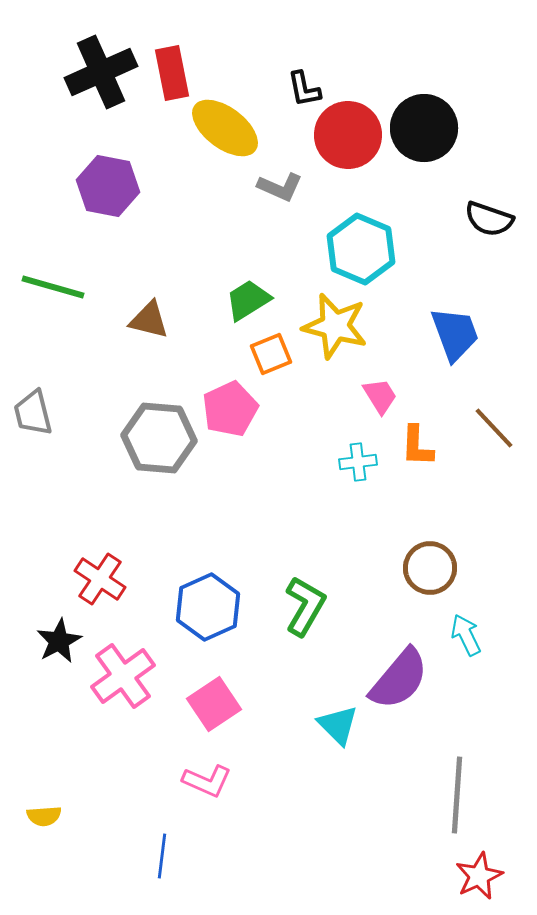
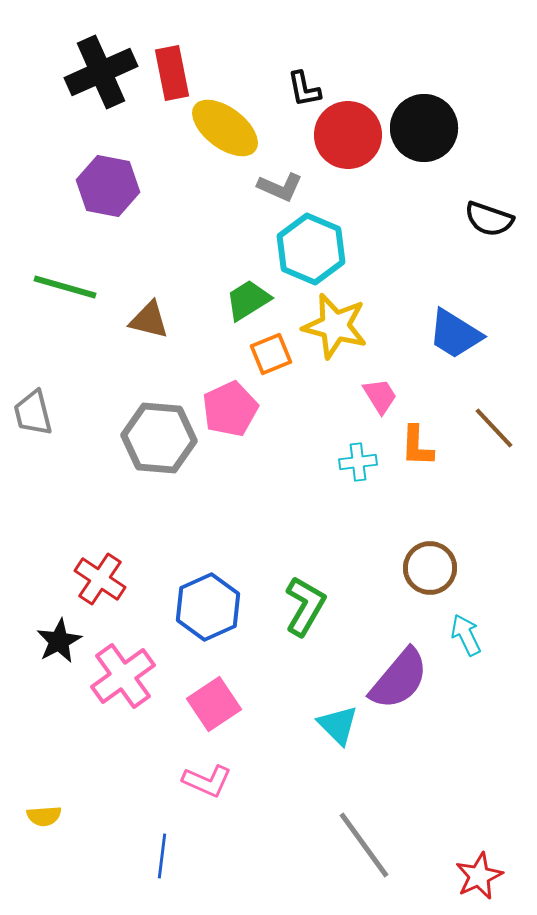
cyan hexagon: moved 50 px left
green line: moved 12 px right
blue trapezoid: rotated 142 degrees clockwise
gray line: moved 93 px left, 50 px down; rotated 40 degrees counterclockwise
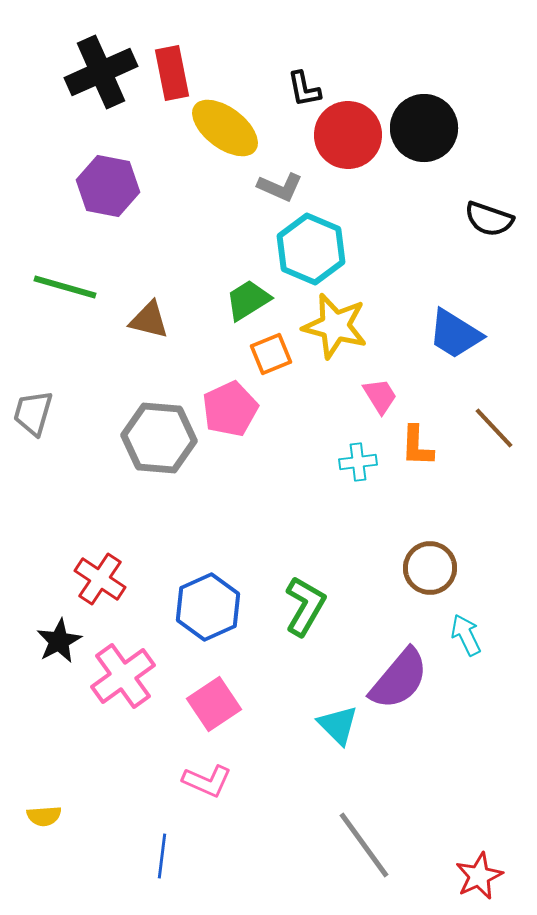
gray trapezoid: rotated 30 degrees clockwise
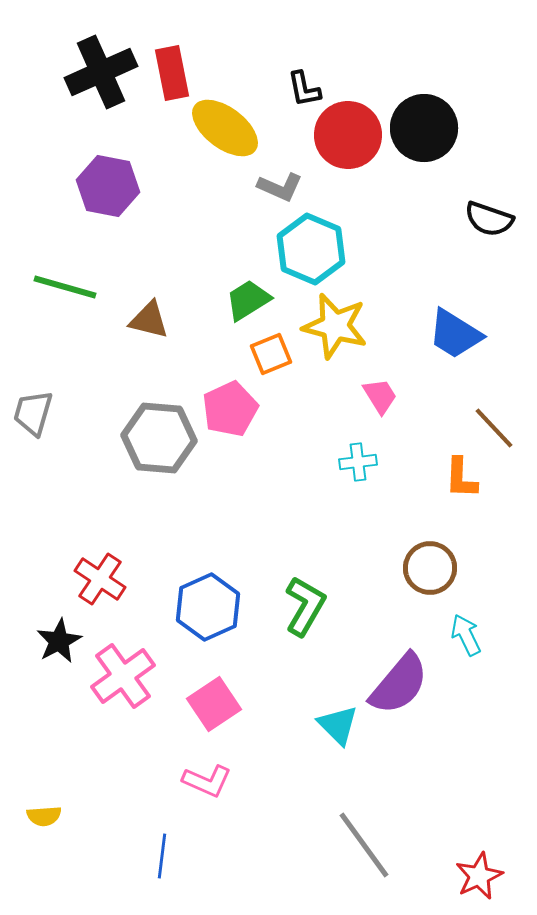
orange L-shape: moved 44 px right, 32 px down
purple semicircle: moved 5 px down
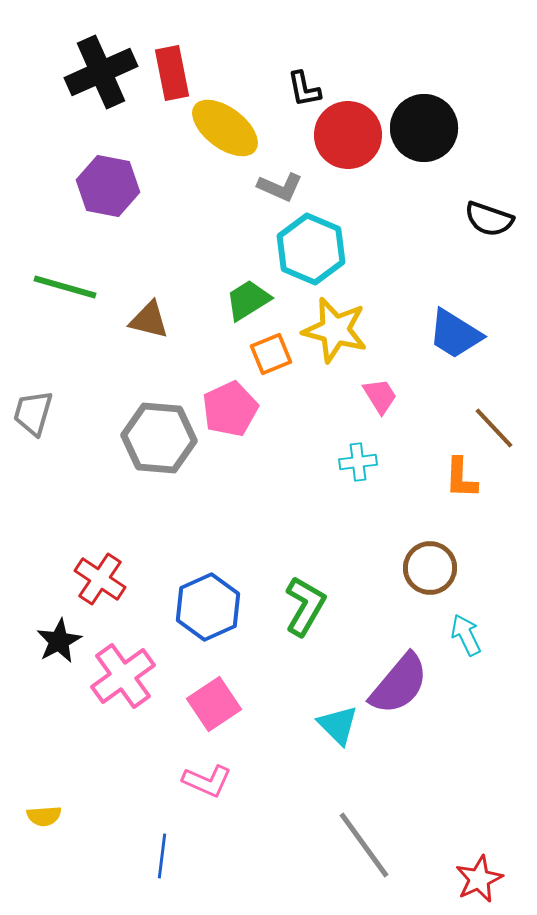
yellow star: moved 4 px down
red star: moved 3 px down
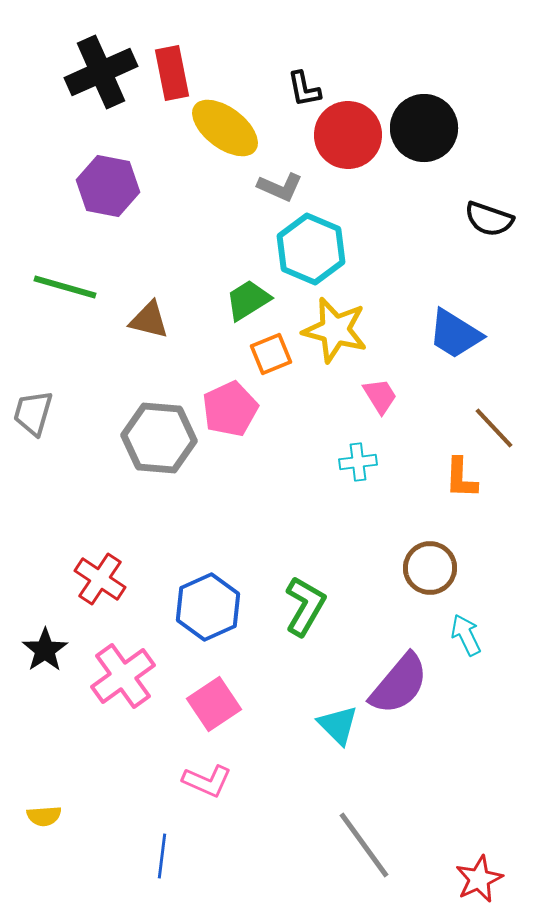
black star: moved 14 px left, 9 px down; rotated 6 degrees counterclockwise
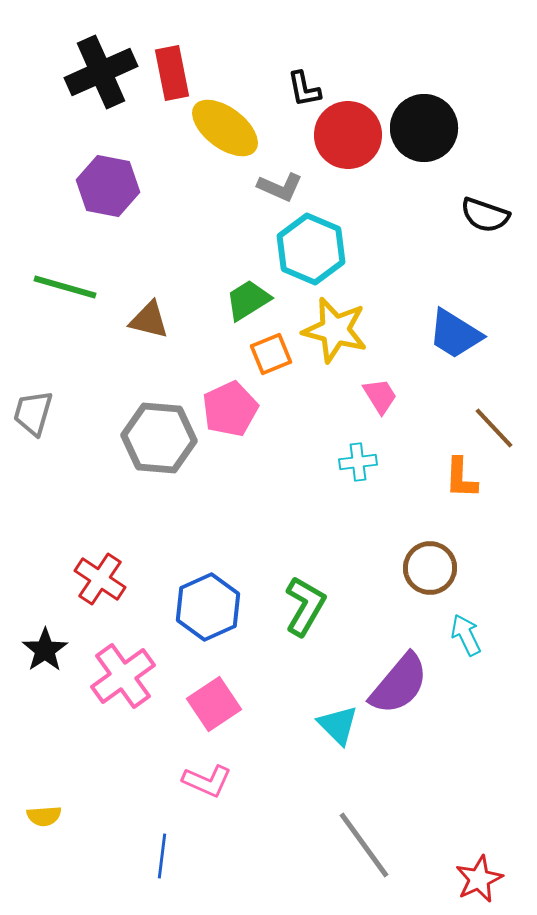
black semicircle: moved 4 px left, 4 px up
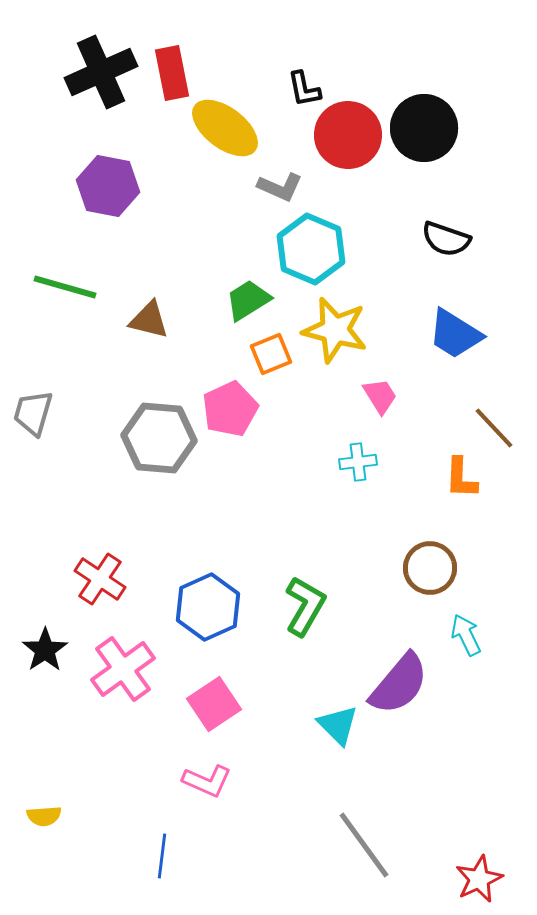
black semicircle: moved 39 px left, 24 px down
pink cross: moved 7 px up
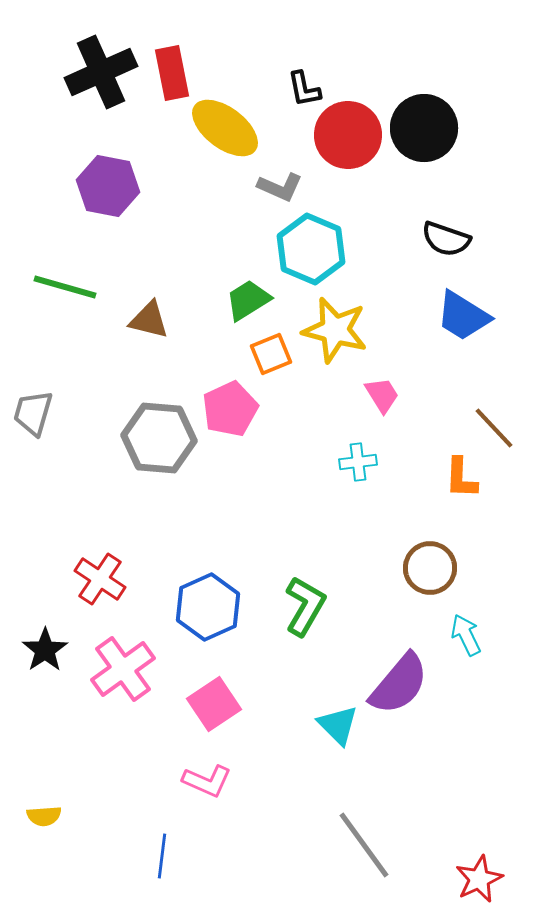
blue trapezoid: moved 8 px right, 18 px up
pink trapezoid: moved 2 px right, 1 px up
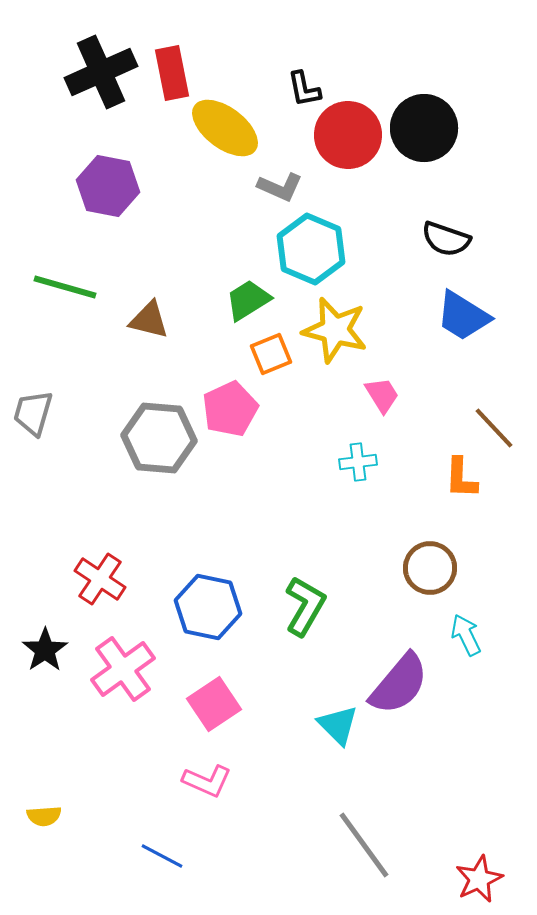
blue hexagon: rotated 24 degrees counterclockwise
blue line: rotated 69 degrees counterclockwise
